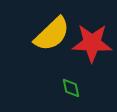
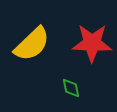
yellow semicircle: moved 20 px left, 10 px down
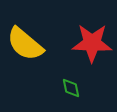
yellow semicircle: moved 7 px left; rotated 84 degrees clockwise
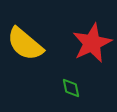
red star: rotated 27 degrees counterclockwise
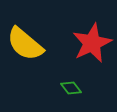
green diamond: rotated 25 degrees counterclockwise
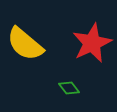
green diamond: moved 2 px left
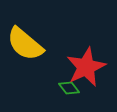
red star: moved 6 px left, 24 px down
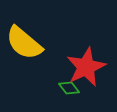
yellow semicircle: moved 1 px left, 1 px up
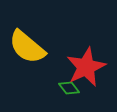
yellow semicircle: moved 3 px right, 4 px down
